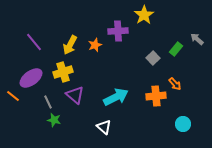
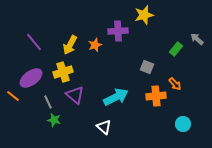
yellow star: rotated 18 degrees clockwise
gray square: moved 6 px left, 9 px down; rotated 24 degrees counterclockwise
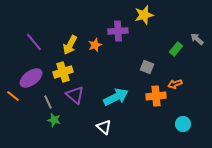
orange arrow: rotated 112 degrees clockwise
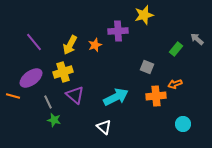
orange line: rotated 24 degrees counterclockwise
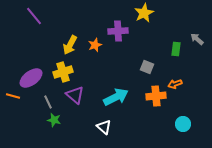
yellow star: moved 2 px up; rotated 12 degrees counterclockwise
purple line: moved 26 px up
green rectangle: rotated 32 degrees counterclockwise
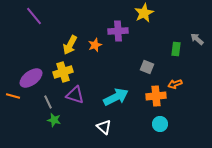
purple triangle: rotated 24 degrees counterclockwise
cyan circle: moved 23 px left
